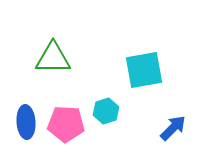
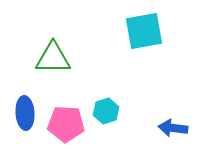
cyan square: moved 39 px up
blue ellipse: moved 1 px left, 9 px up
blue arrow: rotated 128 degrees counterclockwise
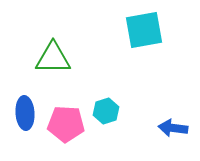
cyan square: moved 1 px up
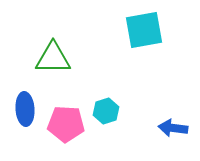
blue ellipse: moved 4 px up
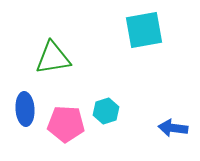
green triangle: rotated 9 degrees counterclockwise
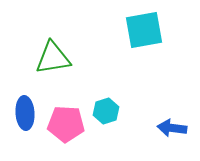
blue ellipse: moved 4 px down
blue arrow: moved 1 px left
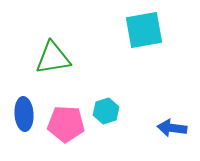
blue ellipse: moved 1 px left, 1 px down
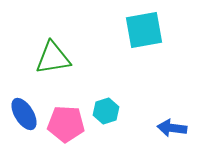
blue ellipse: rotated 28 degrees counterclockwise
